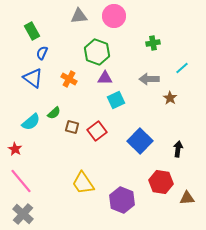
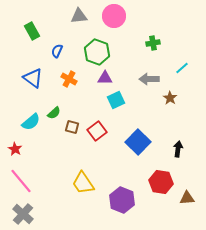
blue semicircle: moved 15 px right, 2 px up
blue square: moved 2 px left, 1 px down
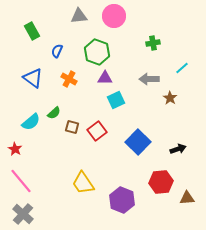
black arrow: rotated 63 degrees clockwise
red hexagon: rotated 15 degrees counterclockwise
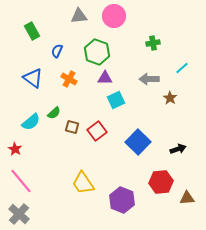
gray cross: moved 4 px left
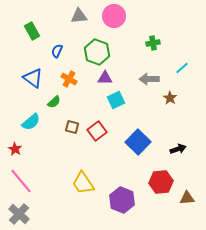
green semicircle: moved 11 px up
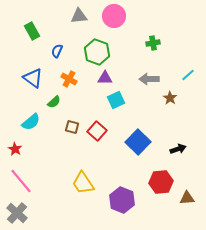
cyan line: moved 6 px right, 7 px down
red square: rotated 12 degrees counterclockwise
gray cross: moved 2 px left, 1 px up
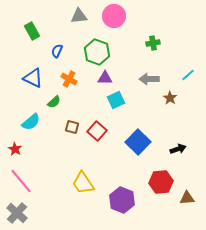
blue triangle: rotated 10 degrees counterclockwise
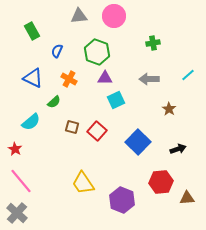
brown star: moved 1 px left, 11 px down
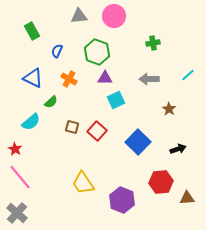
green semicircle: moved 3 px left
pink line: moved 1 px left, 4 px up
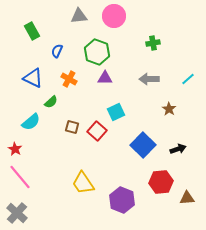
cyan line: moved 4 px down
cyan square: moved 12 px down
blue square: moved 5 px right, 3 px down
